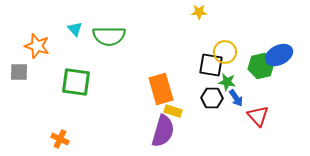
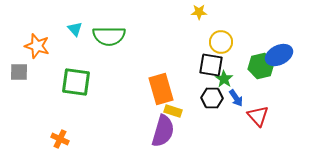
yellow circle: moved 4 px left, 10 px up
green star: moved 3 px left, 3 px up; rotated 24 degrees clockwise
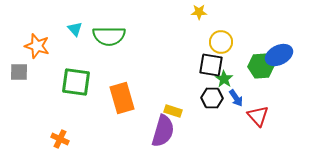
green hexagon: rotated 10 degrees clockwise
orange rectangle: moved 39 px left, 9 px down
